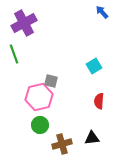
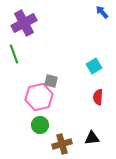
red semicircle: moved 1 px left, 4 px up
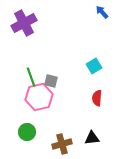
green line: moved 17 px right, 23 px down
red semicircle: moved 1 px left, 1 px down
green circle: moved 13 px left, 7 px down
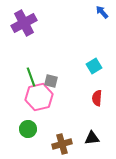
green circle: moved 1 px right, 3 px up
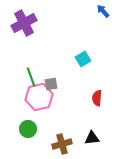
blue arrow: moved 1 px right, 1 px up
cyan square: moved 11 px left, 7 px up
gray square: moved 3 px down; rotated 24 degrees counterclockwise
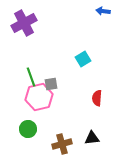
blue arrow: rotated 40 degrees counterclockwise
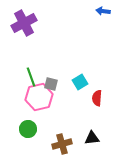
cyan square: moved 3 px left, 23 px down
gray square: rotated 24 degrees clockwise
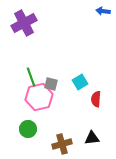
red semicircle: moved 1 px left, 1 px down
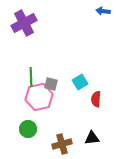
green line: rotated 18 degrees clockwise
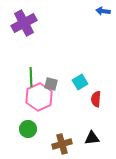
pink hexagon: rotated 12 degrees counterclockwise
